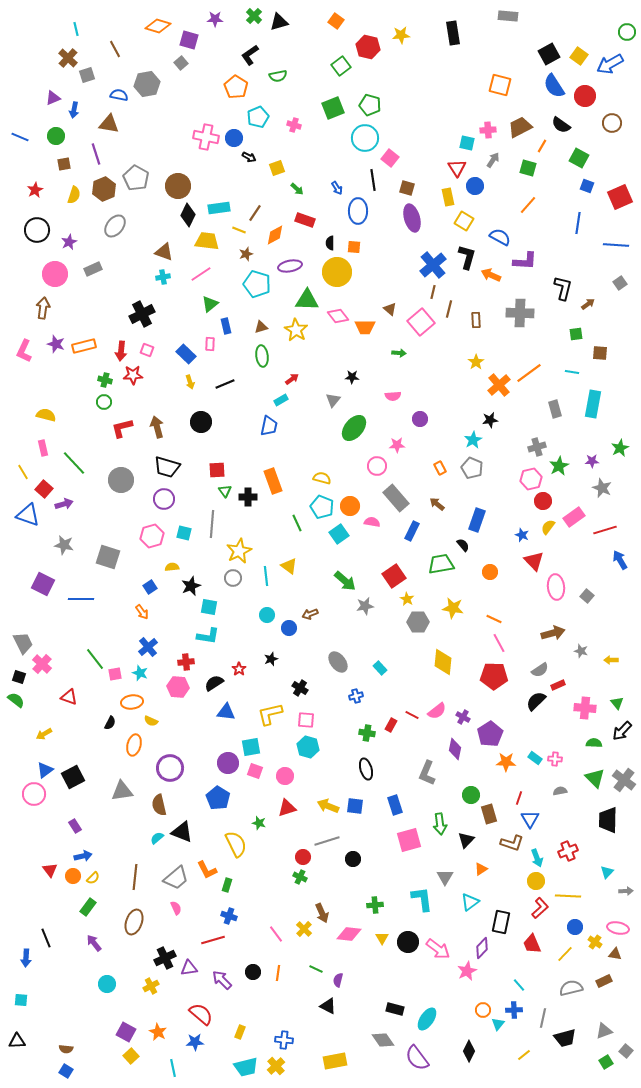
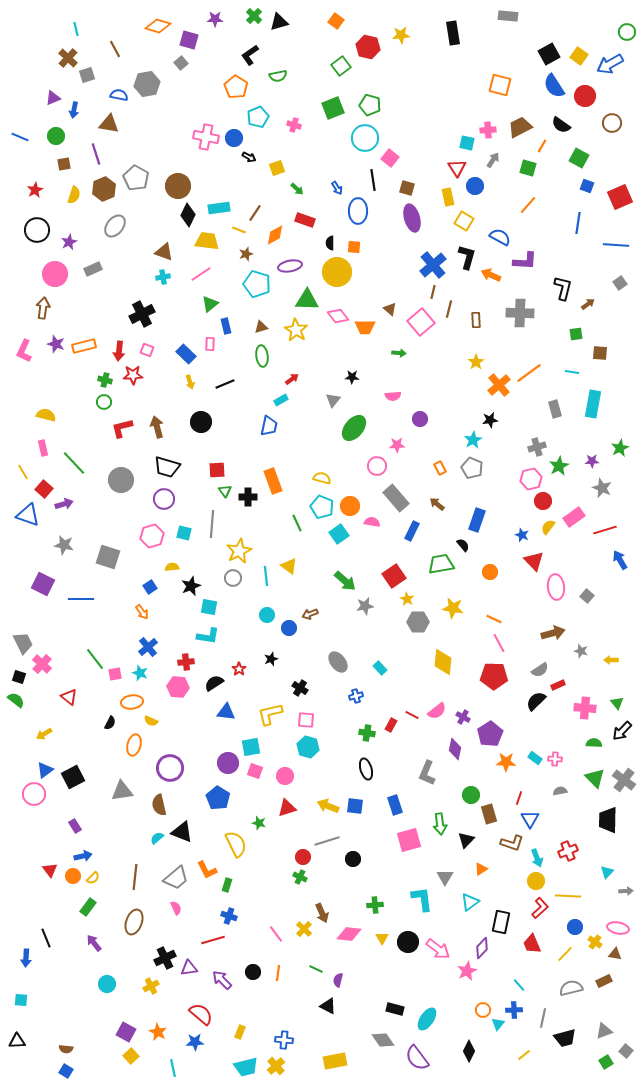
red arrow at (121, 351): moved 2 px left
red triangle at (69, 697): rotated 18 degrees clockwise
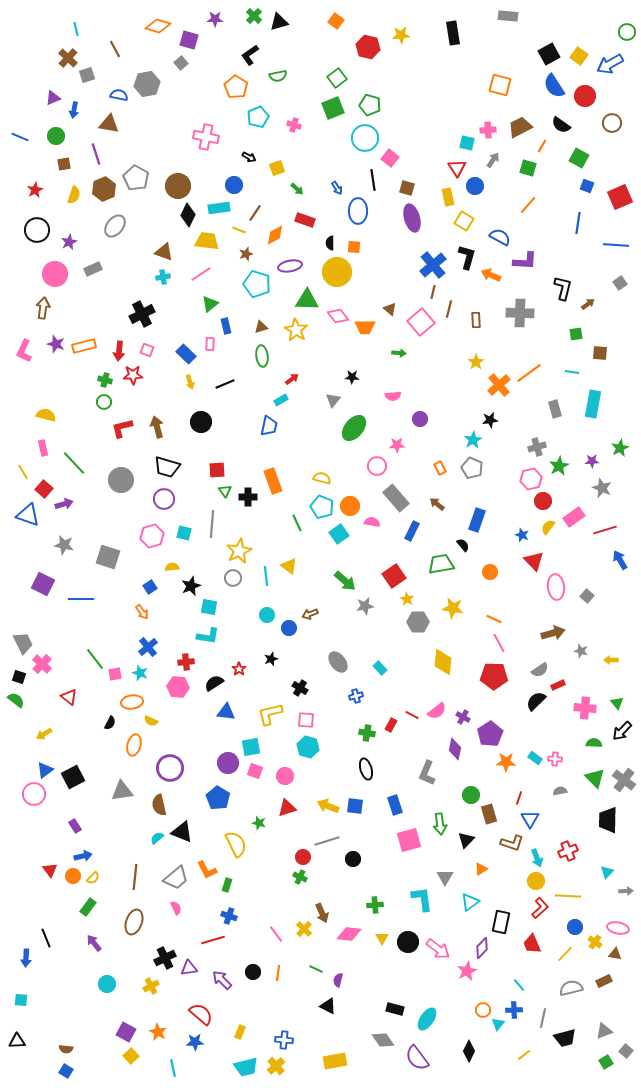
green square at (341, 66): moved 4 px left, 12 px down
blue circle at (234, 138): moved 47 px down
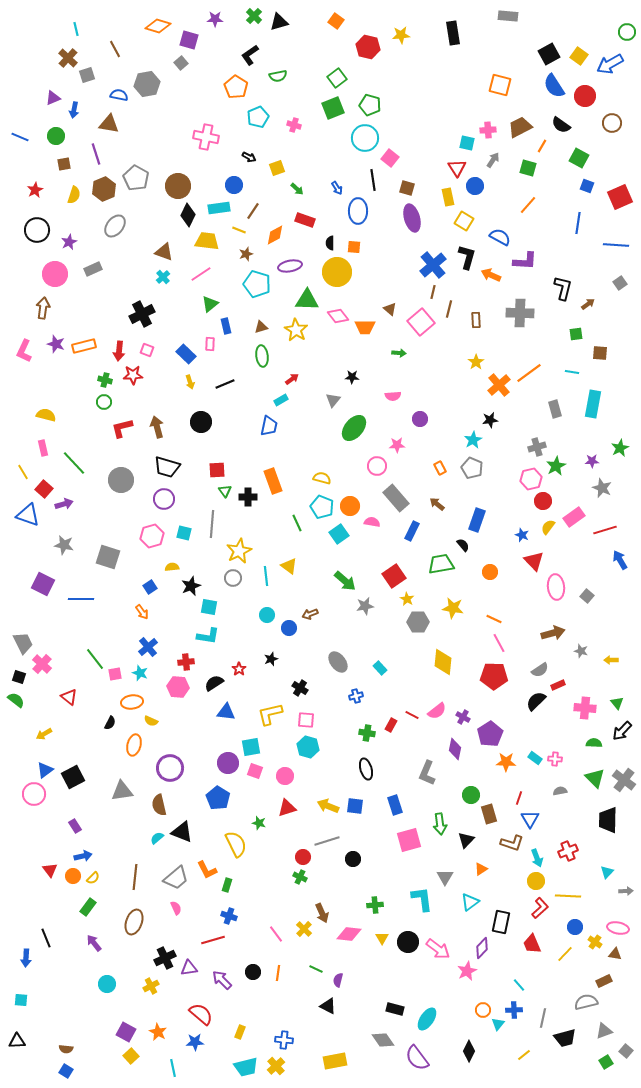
brown line at (255, 213): moved 2 px left, 2 px up
cyan cross at (163, 277): rotated 32 degrees counterclockwise
green star at (559, 466): moved 3 px left
gray semicircle at (571, 988): moved 15 px right, 14 px down
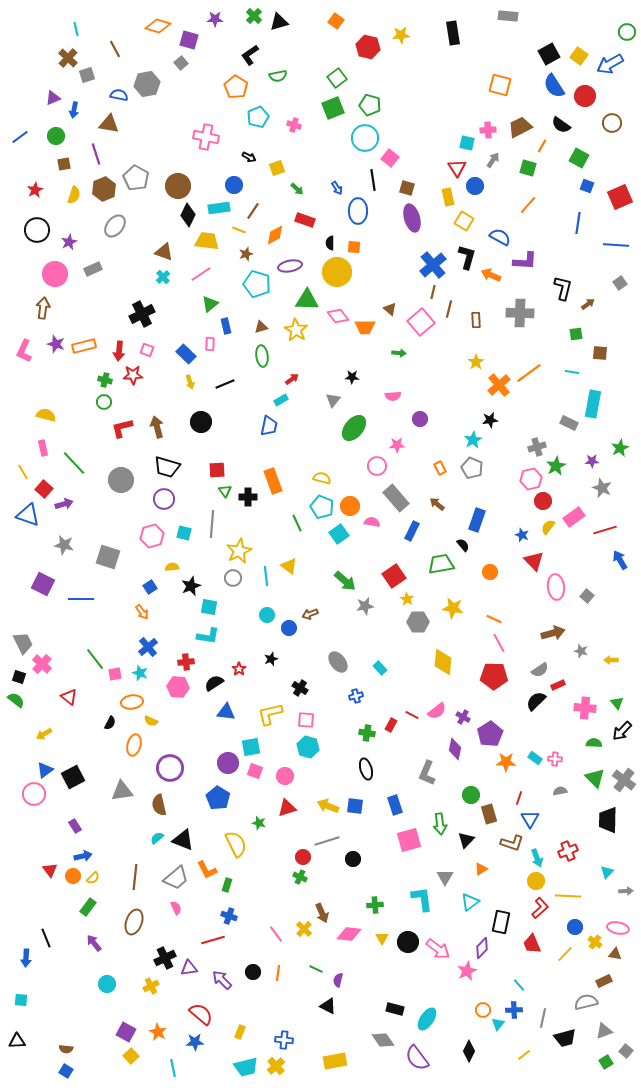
blue line at (20, 137): rotated 60 degrees counterclockwise
gray rectangle at (555, 409): moved 14 px right, 14 px down; rotated 48 degrees counterclockwise
black triangle at (182, 832): moved 1 px right, 8 px down
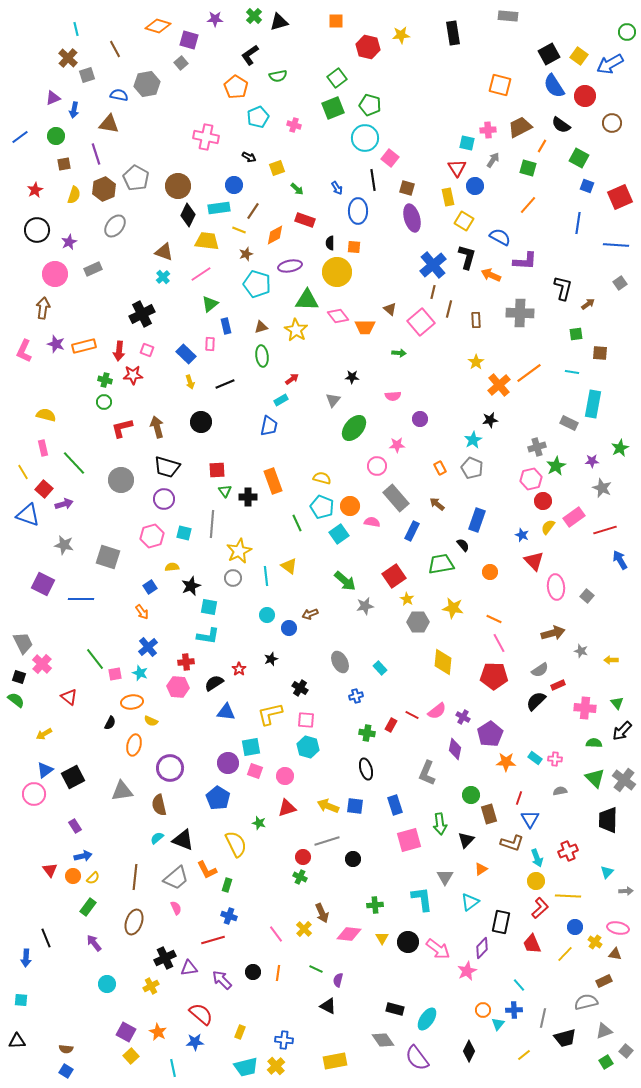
orange square at (336, 21): rotated 35 degrees counterclockwise
gray ellipse at (338, 662): moved 2 px right; rotated 10 degrees clockwise
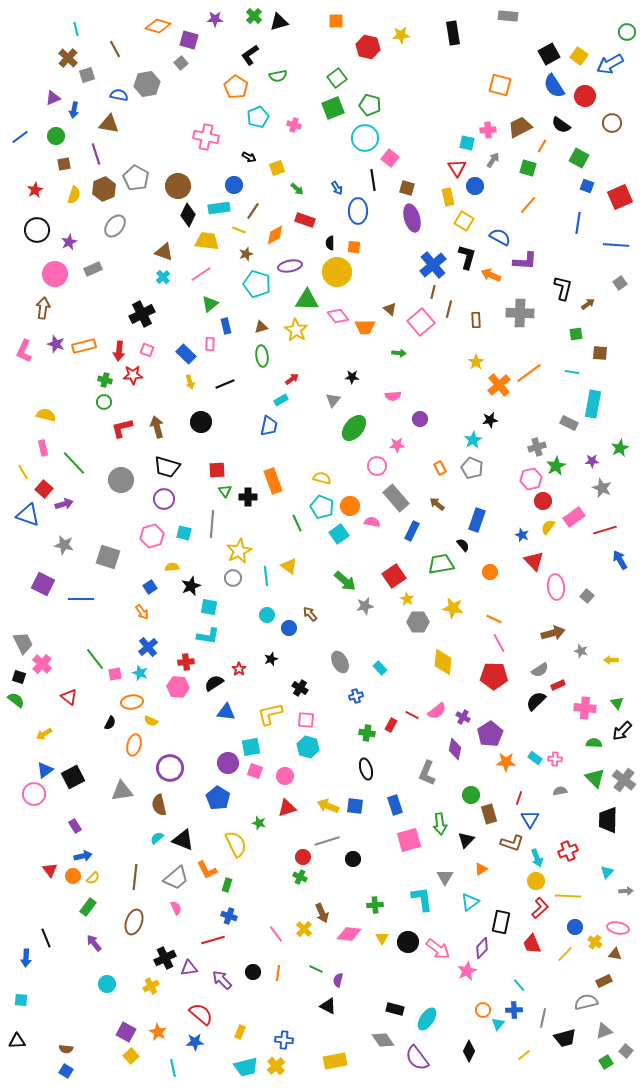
brown arrow at (310, 614): rotated 70 degrees clockwise
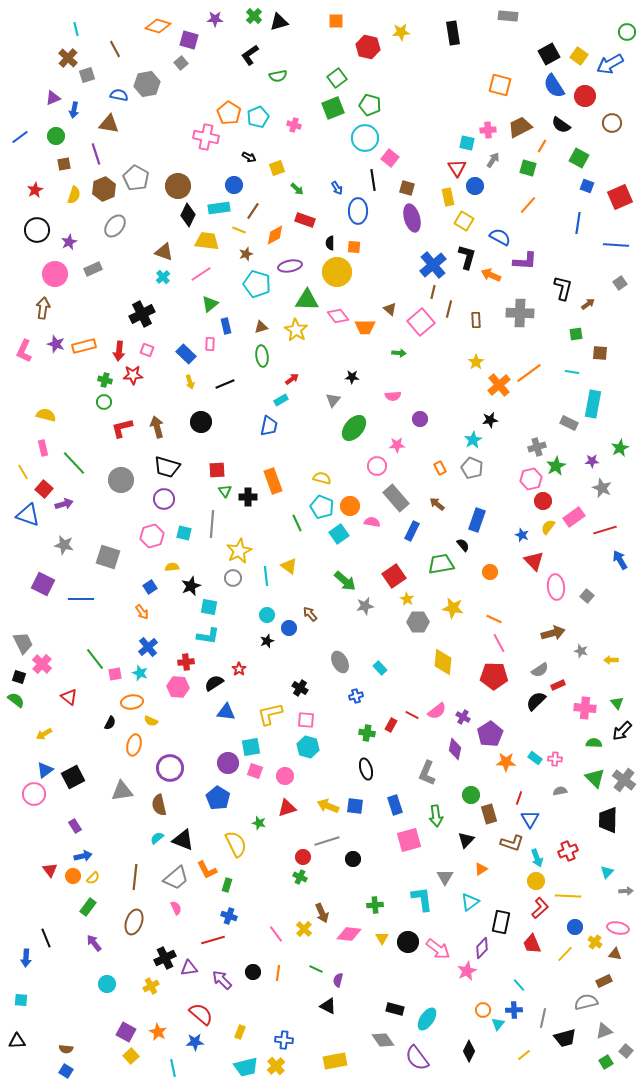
yellow star at (401, 35): moved 3 px up
orange pentagon at (236, 87): moved 7 px left, 26 px down
black star at (271, 659): moved 4 px left, 18 px up
green arrow at (440, 824): moved 4 px left, 8 px up
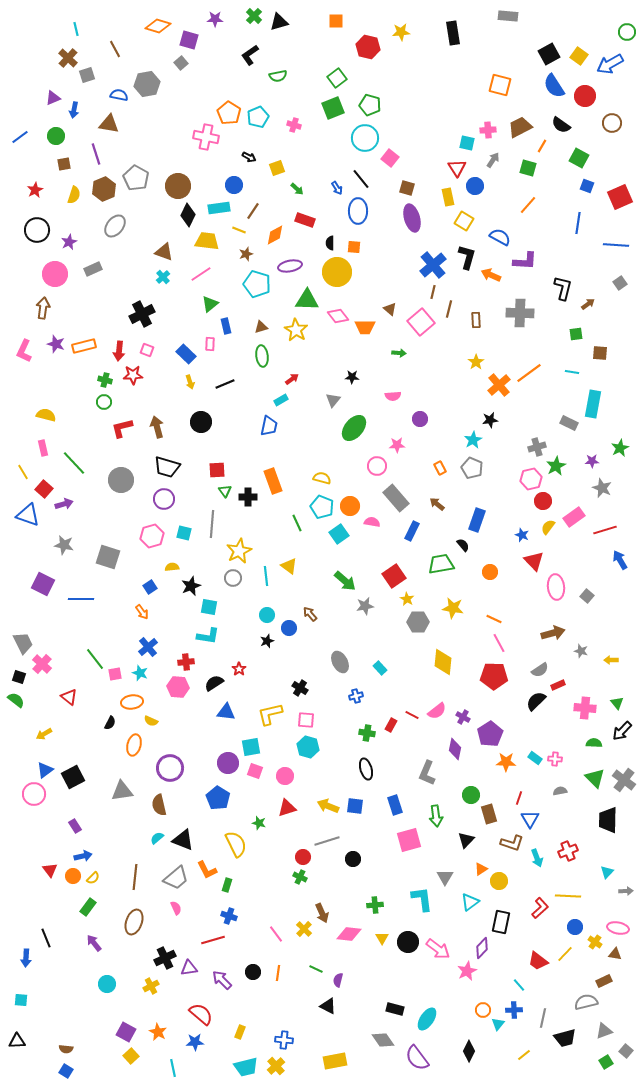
black line at (373, 180): moved 12 px left, 1 px up; rotated 30 degrees counterclockwise
yellow circle at (536, 881): moved 37 px left
red trapezoid at (532, 944): moved 6 px right, 17 px down; rotated 30 degrees counterclockwise
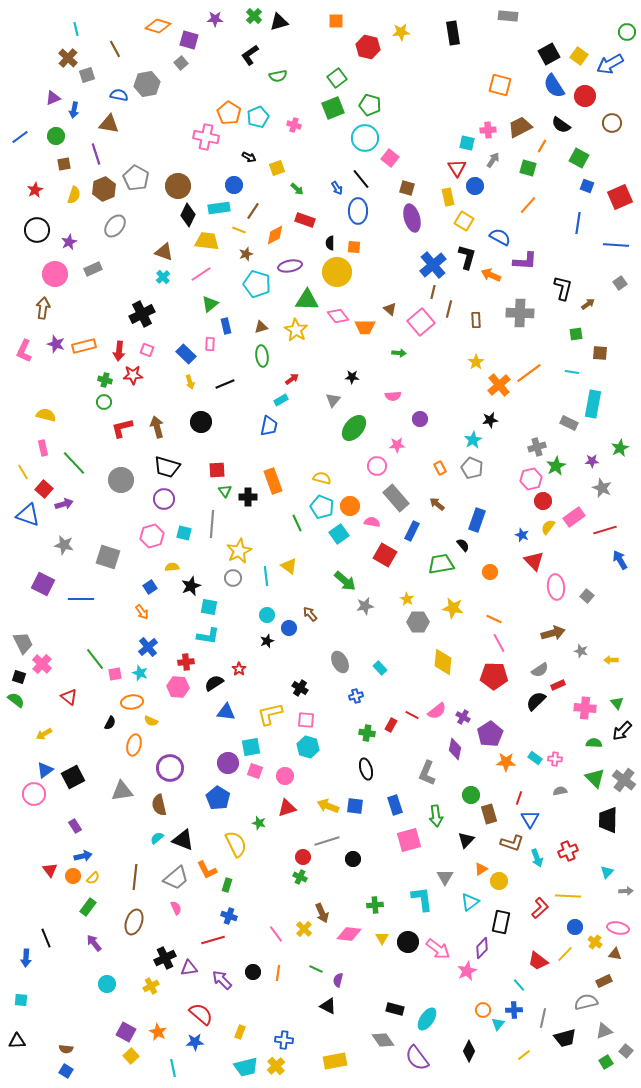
red square at (394, 576): moved 9 px left, 21 px up; rotated 25 degrees counterclockwise
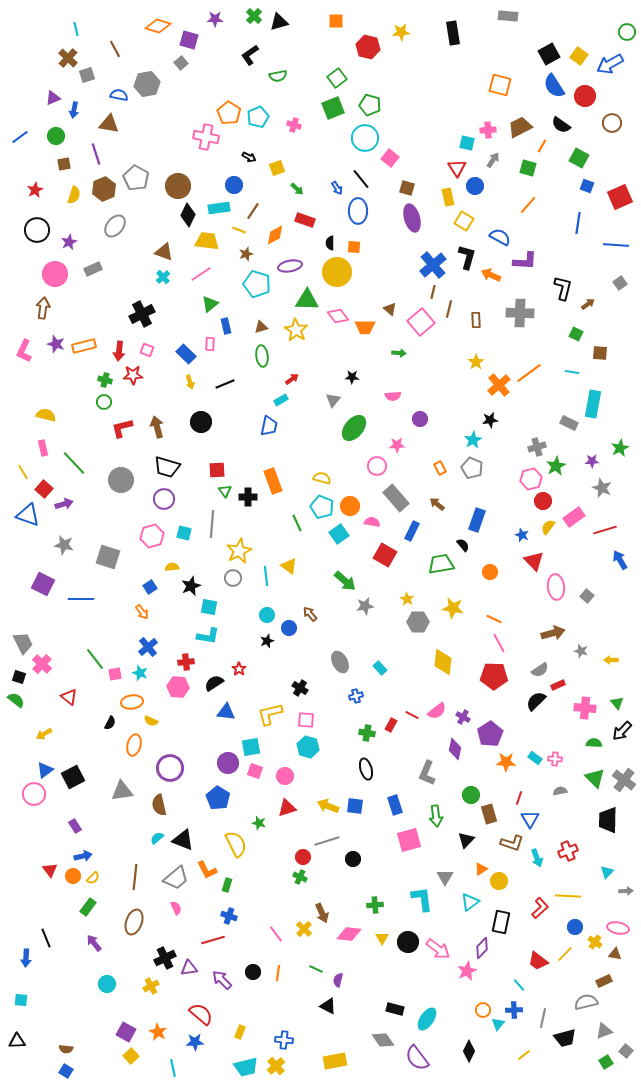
green square at (576, 334): rotated 32 degrees clockwise
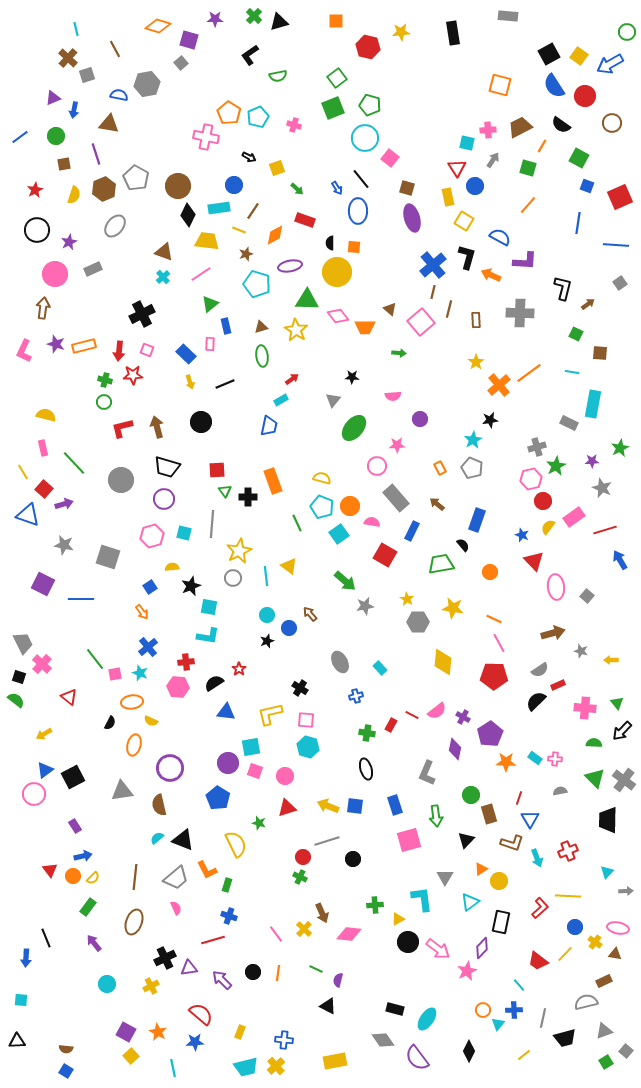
yellow triangle at (382, 938): moved 16 px right, 19 px up; rotated 32 degrees clockwise
